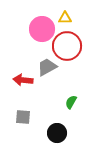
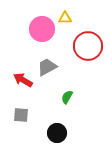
red circle: moved 21 px right
red arrow: rotated 24 degrees clockwise
green semicircle: moved 4 px left, 5 px up
gray square: moved 2 px left, 2 px up
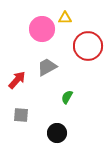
red arrow: moved 6 px left; rotated 102 degrees clockwise
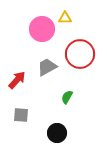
red circle: moved 8 px left, 8 px down
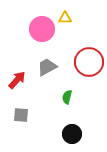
red circle: moved 9 px right, 8 px down
green semicircle: rotated 16 degrees counterclockwise
black circle: moved 15 px right, 1 px down
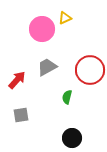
yellow triangle: rotated 24 degrees counterclockwise
red circle: moved 1 px right, 8 px down
gray square: rotated 14 degrees counterclockwise
black circle: moved 4 px down
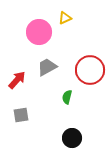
pink circle: moved 3 px left, 3 px down
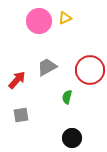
pink circle: moved 11 px up
